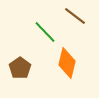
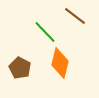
orange diamond: moved 7 px left
brown pentagon: rotated 10 degrees counterclockwise
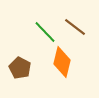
brown line: moved 11 px down
orange diamond: moved 2 px right, 1 px up
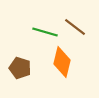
green line: rotated 30 degrees counterclockwise
brown pentagon: rotated 10 degrees counterclockwise
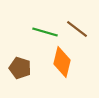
brown line: moved 2 px right, 2 px down
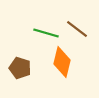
green line: moved 1 px right, 1 px down
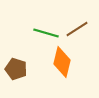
brown line: rotated 70 degrees counterclockwise
brown pentagon: moved 4 px left, 1 px down
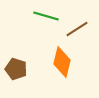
green line: moved 17 px up
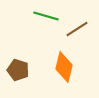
orange diamond: moved 2 px right, 5 px down
brown pentagon: moved 2 px right, 1 px down
